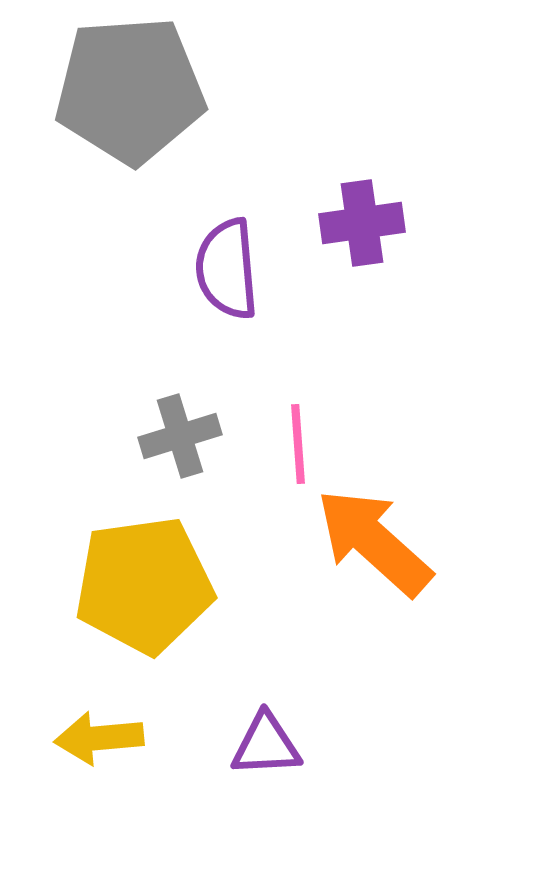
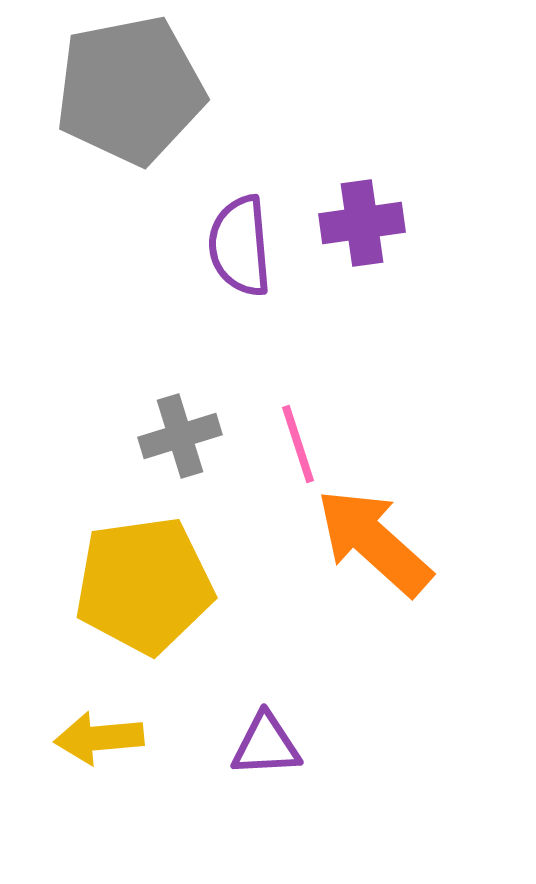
gray pentagon: rotated 7 degrees counterclockwise
purple semicircle: moved 13 px right, 23 px up
pink line: rotated 14 degrees counterclockwise
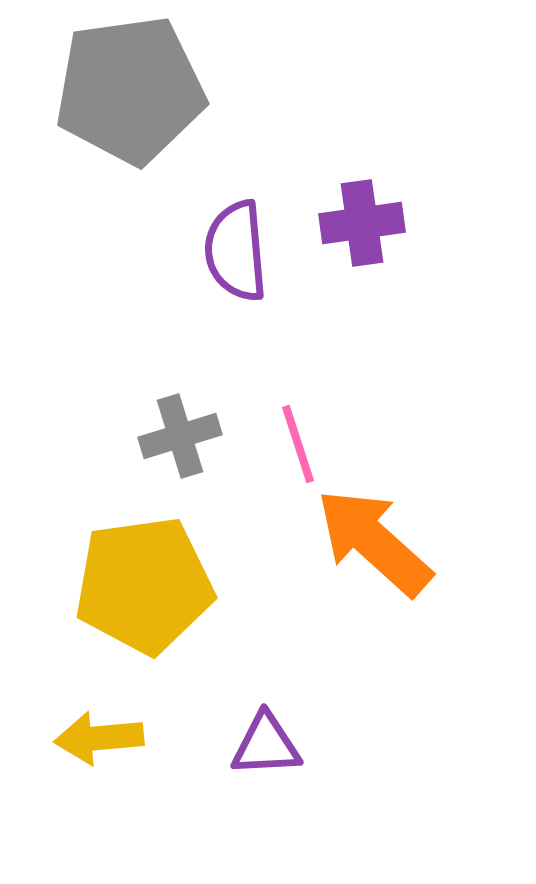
gray pentagon: rotated 3 degrees clockwise
purple semicircle: moved 4 px left, 5 px down
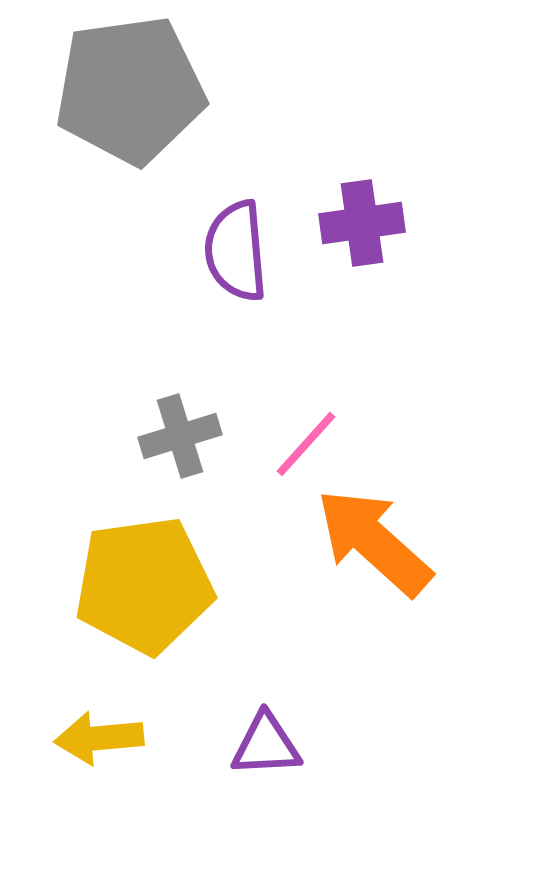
pink line: moved 8 px right; rotated 60 degrees clockwise
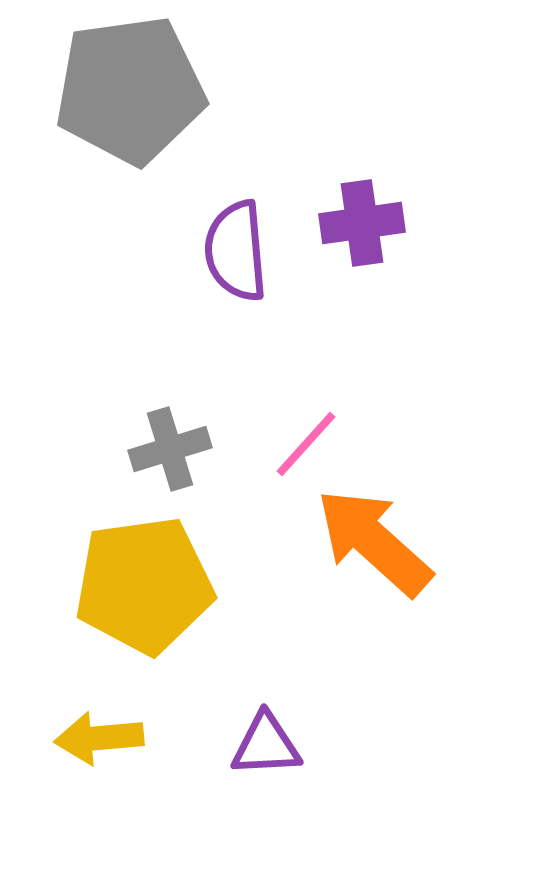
gray cross: moved 10 px left, 13 px down
